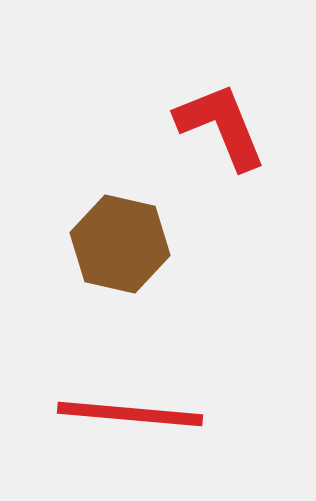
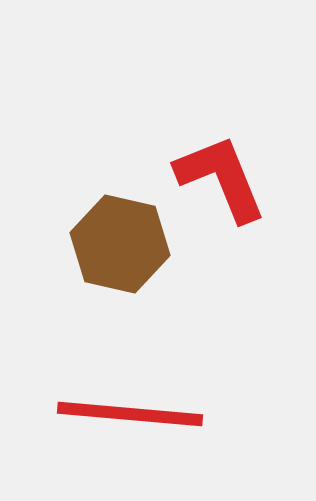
red L-shape: moved 52 px down
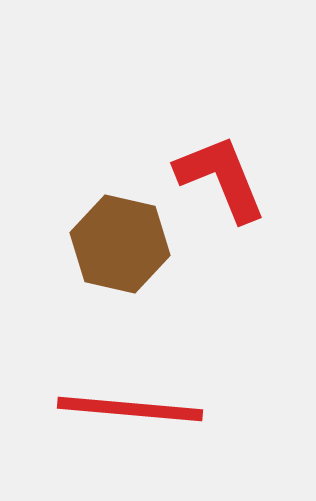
red line: moved 5 px up
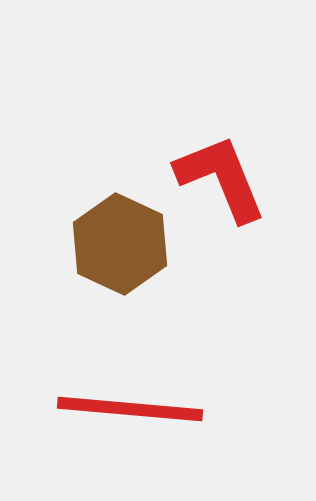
brown hexagon: rotated 12 degrees clockwise
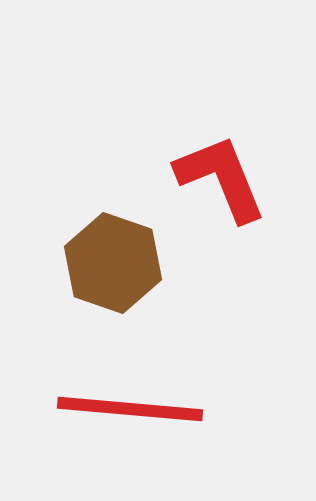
brown hexagon: moved 7 px left, 19 px down; rotated 6 degrees counterclockwise
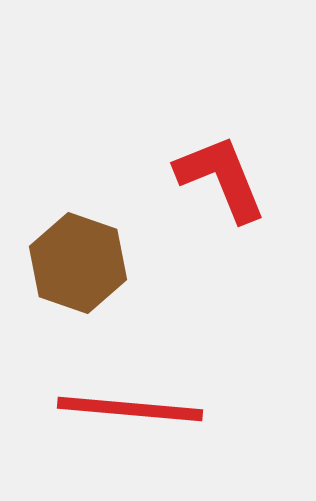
brown hexagon: moved 35 px left
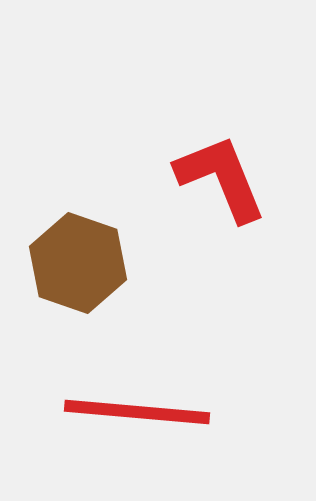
red line: moved 7 px right, 3 px down
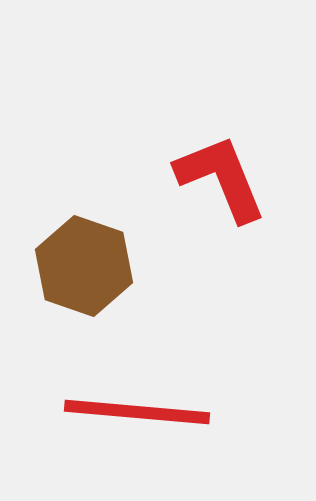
brown hexagon: moved 6 px right, 3 px down
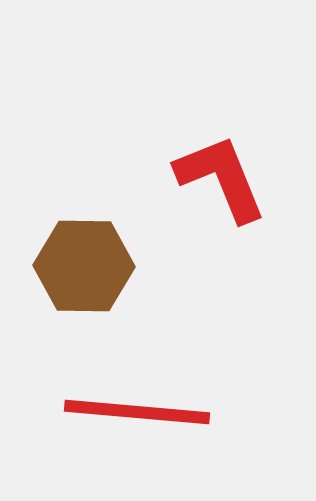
brown hexagon: rotated 18 degrees counterclockwise
